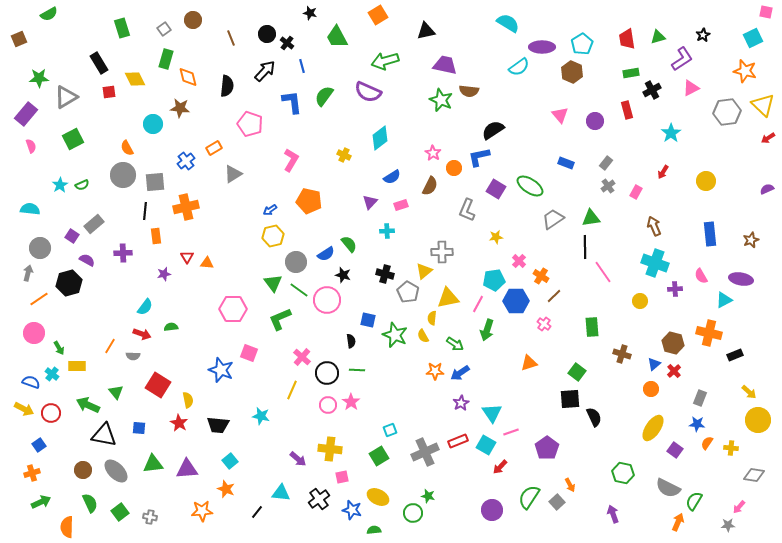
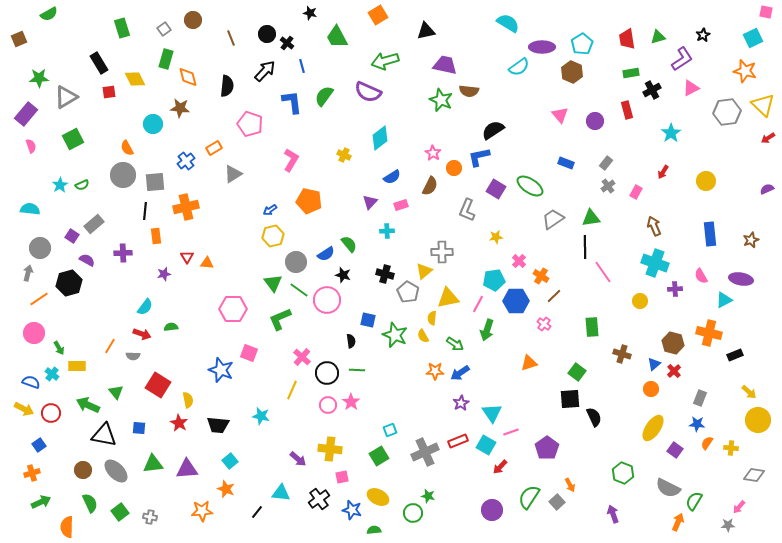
green hexagon at (623, 473): rotated 10 degrees clockwise
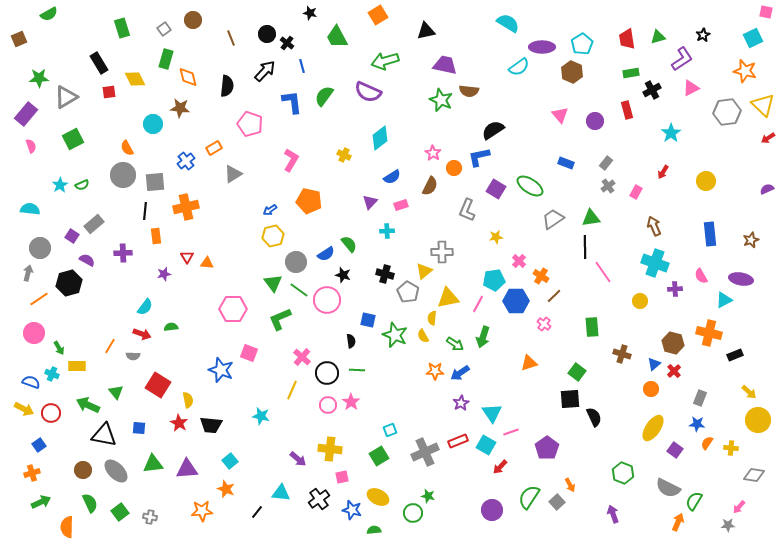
green arrow at (487, 330): moved 4 px left, 7 px down
cyan cross at (52, 374): rotated 16 degrees counterclockwise
black trapezoid at (218, 425): moved 7 px left
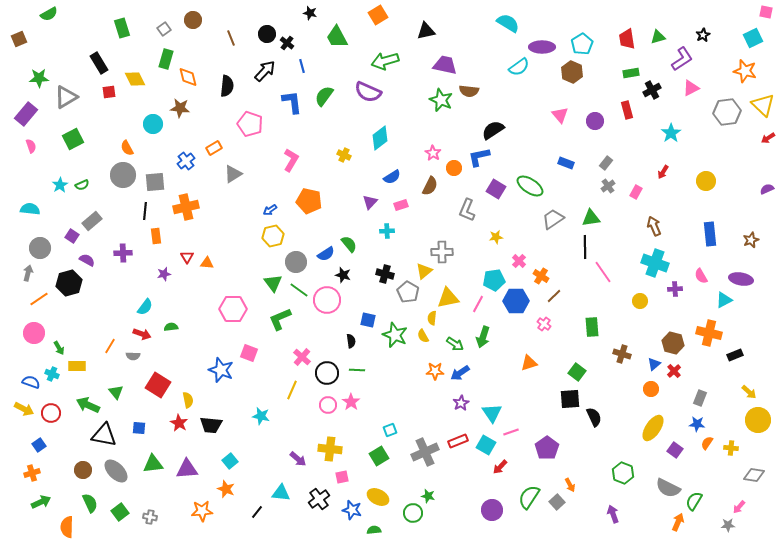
gray rectangle at (94, 224): moved 2 px left, 3 px up
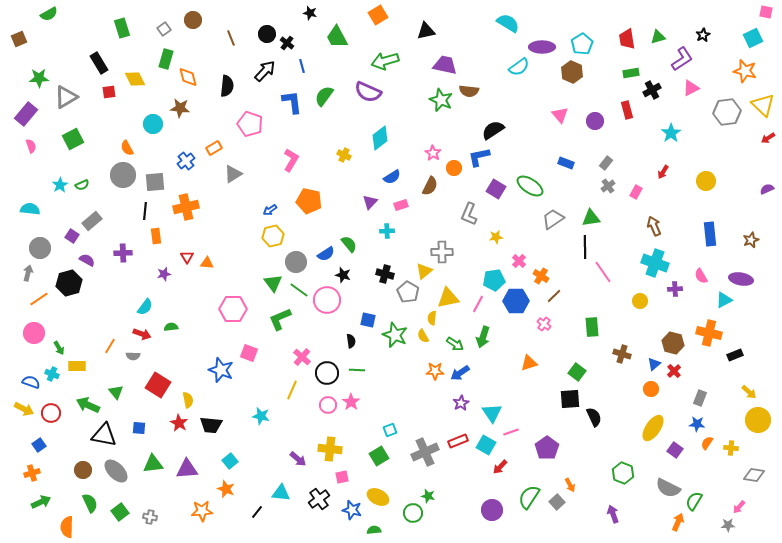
gray L-shape at (467, 210): moved 2 px right, 4 px down
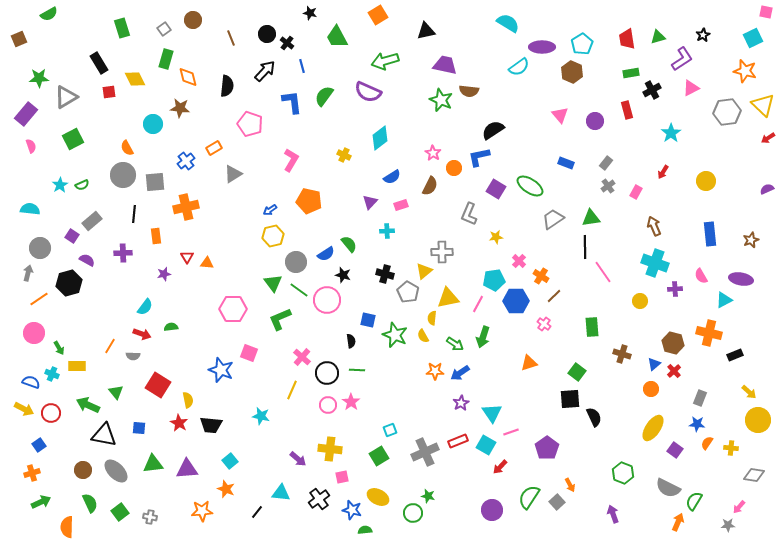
black line at (145, 211): moved 11 px left, 3 px down
green semicircle at (374, 530): moved 9 px left
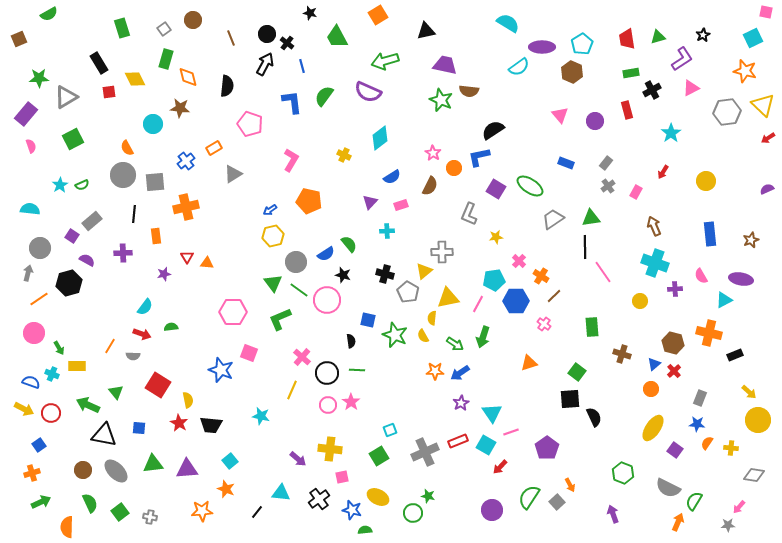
black arrow at (265, 71): moved 7 px up; rotated 15 degrees counterclockwise
pink hexagon at (233, 309): moved 3 px down
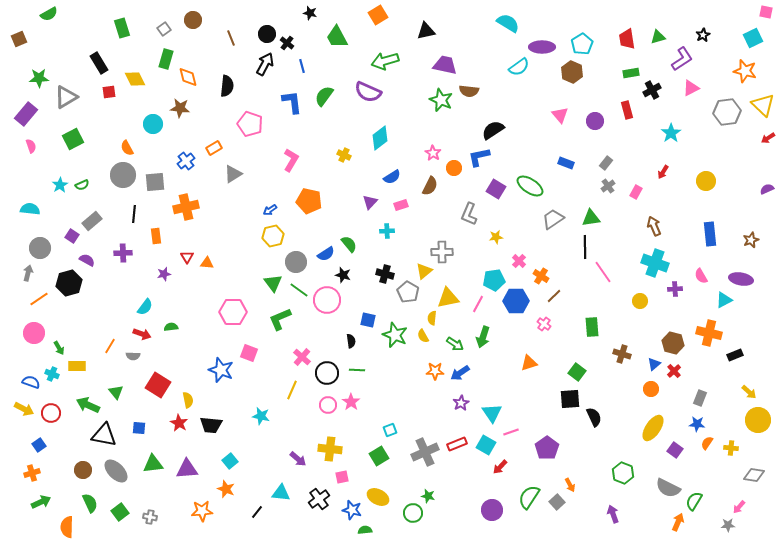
red rectangle at (458, 441): moved 1 px left, 3 px down
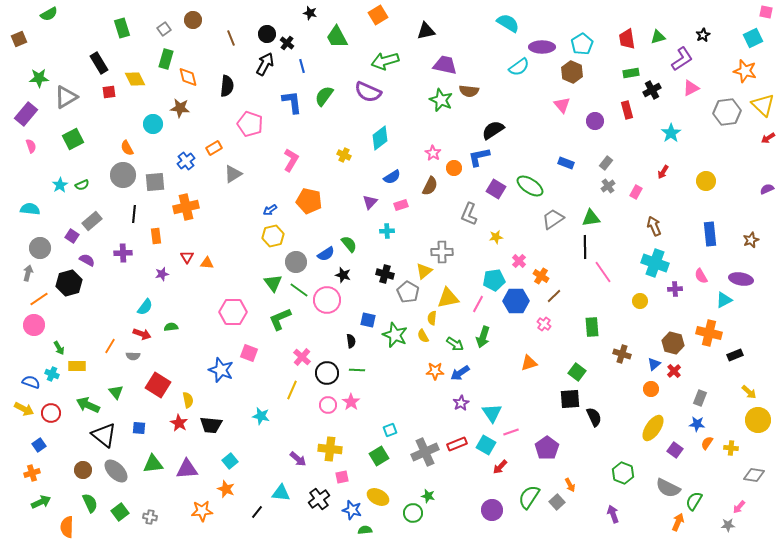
pink triangle at (560, 115): moved 2 px right, 10 px up
purple star at (164, 274): moved 2 px left
pink circle at (34, 333): moved 8 px up
black triangle at (104, 435): rotated 28 degrees clockwise
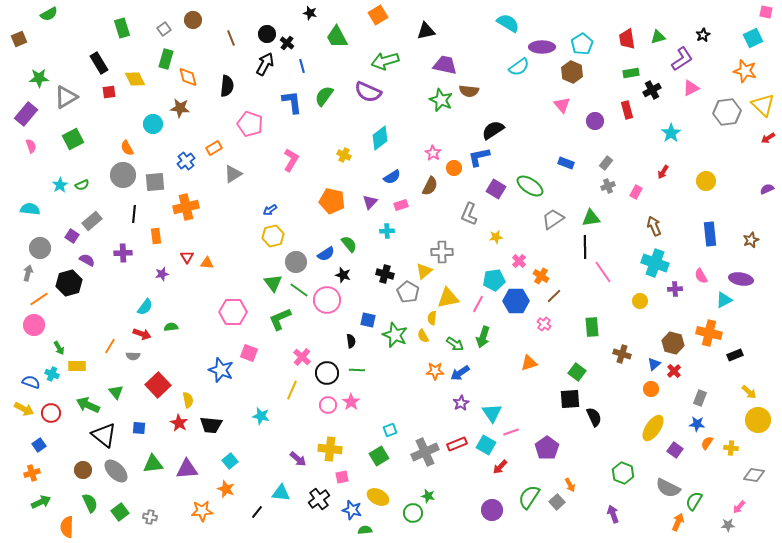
gray cross at (608, 186): rotated 16 degrees clockwise
orange pentagon at (309, 201): moved 23 px right
red square at (158, 385): rotated 15 degrees clockwise
